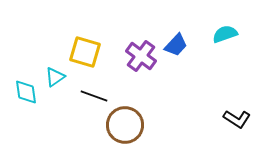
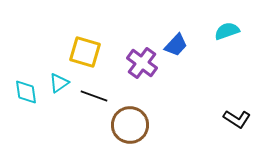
cyan semicircle: moved 2 px right, 3 px up
purple cross: moved 1 px right, 7 px down
cyan triangle: moved 4 px right, 6 px down
brown circle: moved 5 px right
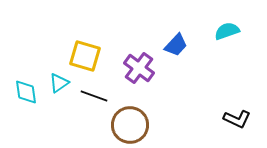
yellow square: moved 4 px down
purple cross: moved 3 px left, 5 px down
black L-shape: rotated 8 degrees counterclockwise
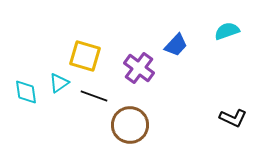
black L-shape: moved 4 px left, 1 px up
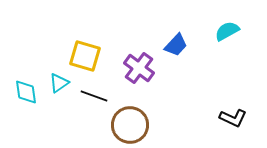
cyan semicircle: rotated 10 degrees counterclockwise
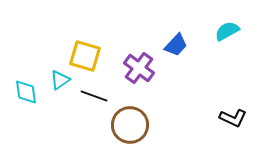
cyan triangle: moved 1 px right, 3 px up
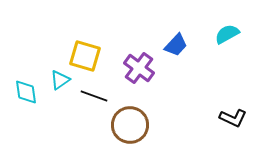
cyan semicircle: moved 3 px down
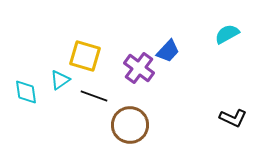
blue trapezoid: moved 8 px left, 6 px down
